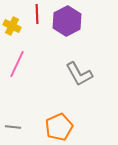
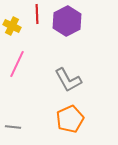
gray L-shape: moved 11 px left, 6 px down
orange pentagon: moved 11 px right, 8 px up
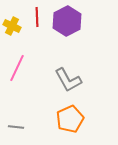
red line: moved 3 px down
pink line: moved 4 px down
gray line: moved 3 px right
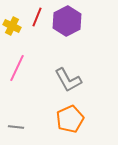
red line: rotated 24 degrees clockwise
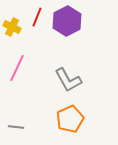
yellow cross: moved 1 px down
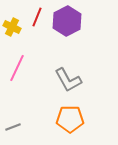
orange pentagon: rotated 24 degrees clockwise
gray line: moved 3 px left; rotated 28 degrees counterclockwise
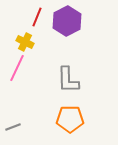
yellow cross: moved 13 px right, 15 px down
gray L-shape: rotated 28 degrees clockwise
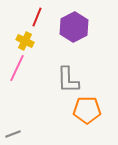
purple hexagon: moved 7 px right, 6 px down
yellow cross: moved 1 px up
orange pentagon: moved 17 px right, 9 px up
gray line: moved 7 px down
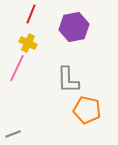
red line: moved 6 px left, 3 px up
purple hexagon: rotated 16 degrees clockwise
yellow cross: moved 3 px right, 2 px down
orange pentagon: rotated 12 degrees clockwise
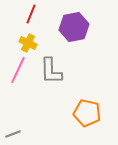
pink line: moved 1 px right, 2 px down
gray L-shape: moved 17 px left, 9 px up
orange pentagon: moved 3 px down
